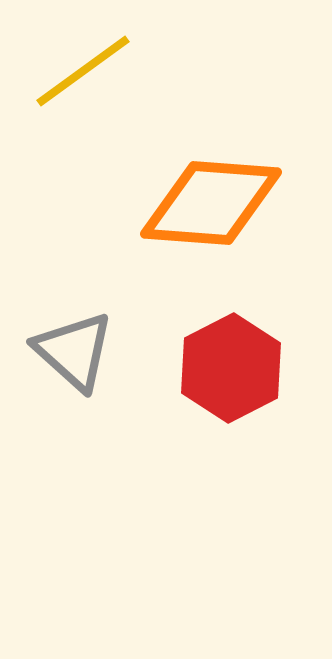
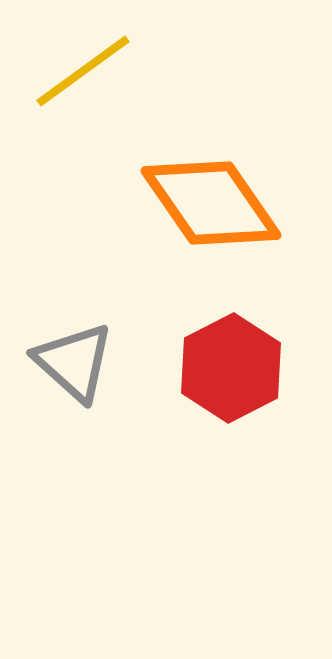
orange diamond: rotated 51 degrees clockwise
gray triangle: moved 11 px down
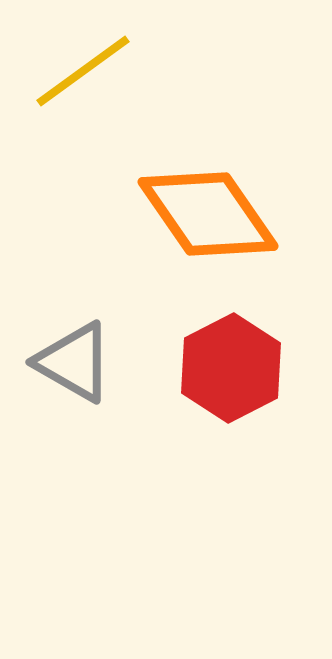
orange diamond: moved 3 px left, 11 px down
gray triangle: rotated 12 degrees counterclockwise
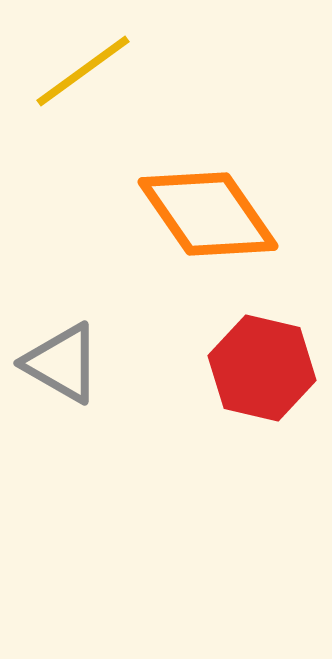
gray triangle: moved 12 px left, 1 px down
red hexagon: moved 31 px right; rotated 20 degrees counterclockwise
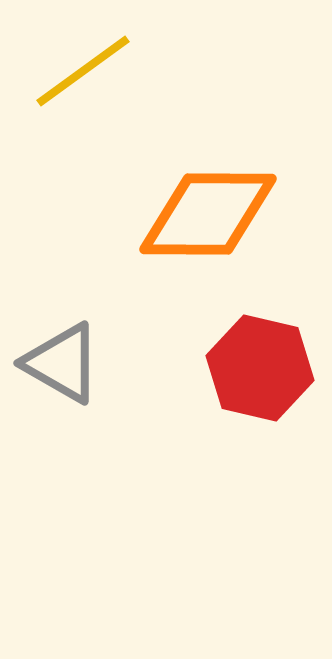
orange diamond: rotated 55 degrees counterclockwise
red hexagon: moved 2 px left
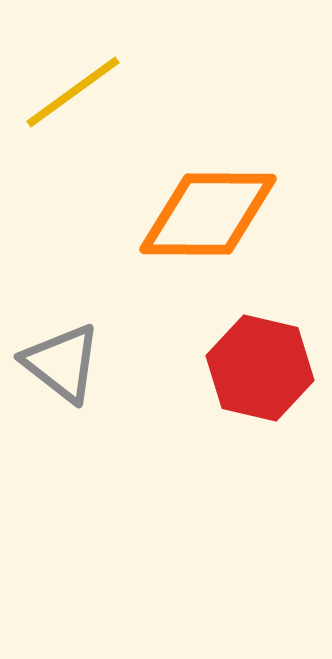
yellow line: moved 10 px left, 21 px down
gray triangle: rotated 8 degrees clockwise
